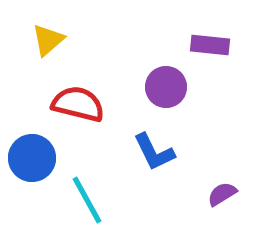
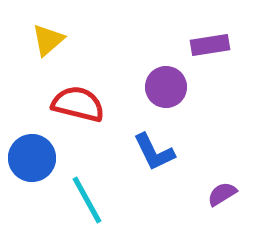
purple rectangle: rotated 15 degrees counterclockwise
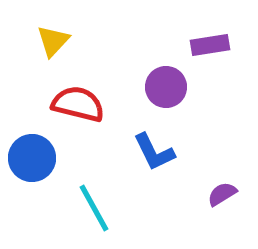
yellow triangle: moved 5 px right, 1 px down; rotated 6 degrees counterclockwise
cyan line: moved 7 px right, 8 px down
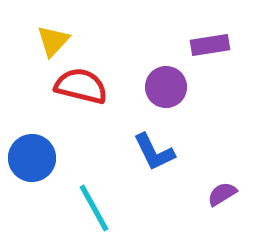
red semicircle: moved 3 px right, 18 px up
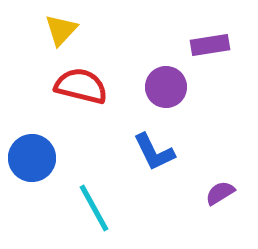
yellow triangle: moved 8 px right, 11 px up
purple semicircle: moved 2 px left, 1 px up
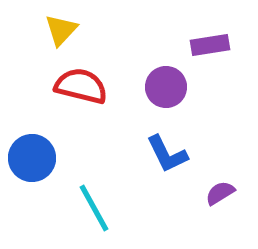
blue L-shape: moved 13 px right, 2 px down
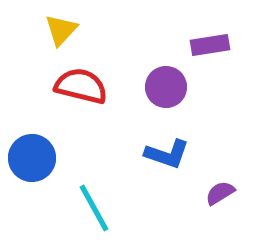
blue L-shape: rotated 45 degrees counterclockwise
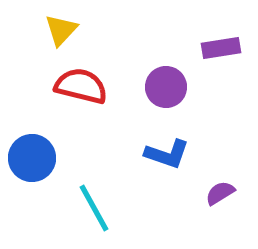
purple rectangle: moved 11 px right, 3 px down
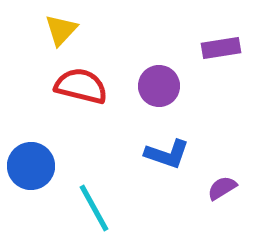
purple circle: moved 7 px left, 1 px up
blue circle: moved 1 px left, 8 px down
purple semicircle: moved 2 px right, 5 px up
